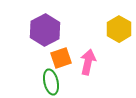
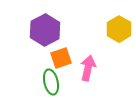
pink arrow: moved 6 px down
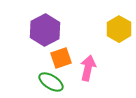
green ellipse: rotated 45 degrees counterclockwise
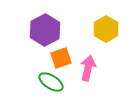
yellow hexagon: moved 13 px left
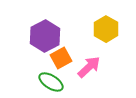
purple hexagon: moved 6 px down
orange square: rotated 10 degrees counterclockwise
pink arrow: moved 1 px right, 1 px up; rotated 35 degrees clockwise
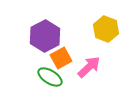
yellow hexagon: rotated 10 degrees counterclockwise
green ellipse: moved 1 px left, 5 px up
